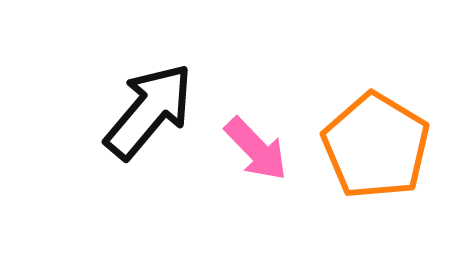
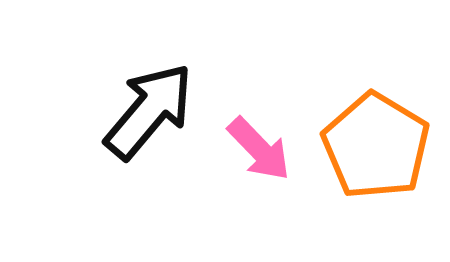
pink arrow: moved 3 px right
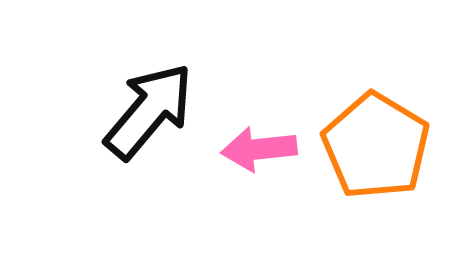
pink arrow: rotated 128 degrees clockwise
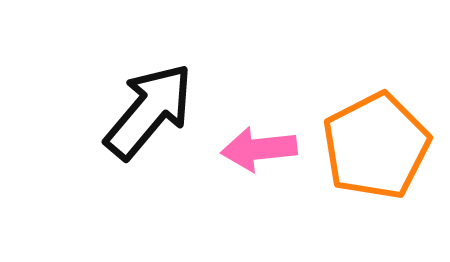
orange pentagon: rotated 14 degrees clockwise
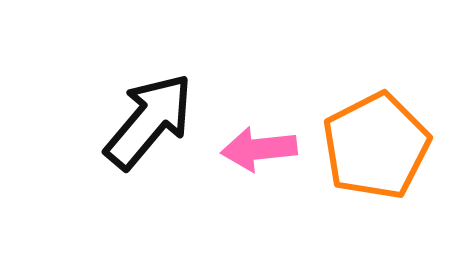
black arrow: moved 10 px down
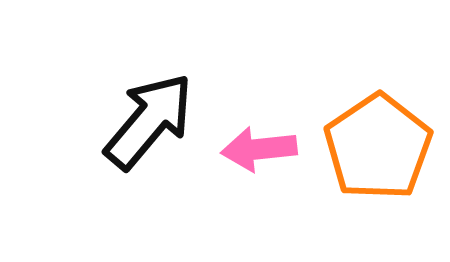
orange pentagon: moved 2 px right, 1 px down; rotated 7 degrees counterclockwise
